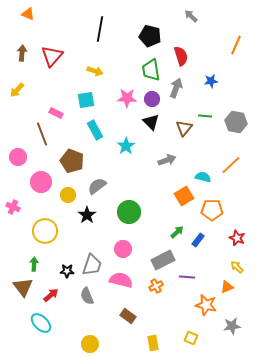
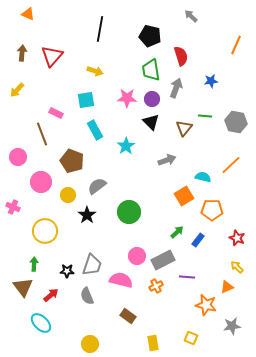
pink circle at (123, 249): moved 14 px right, 7 px down
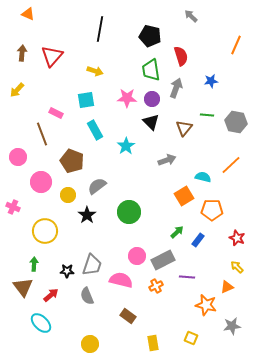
green line at (205, 116): moved 2 px right, 1 px up
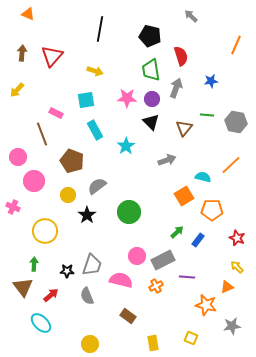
pink circle at (41, 182): moved 7 px left, 1 px up
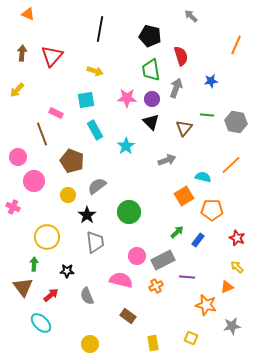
yellow circle at (45, 231): moved 2 px right, 6 px down
gray trapezoid at (92, 265): moved 3 px right, 23 px up; rotated 25 degrees counterclockwise
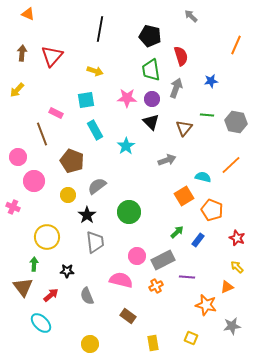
orange pentagon at (212, 210): rotated 20 degrees clockwise
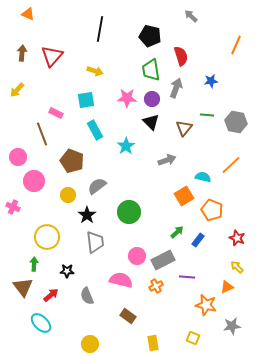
yellow square at (191, 338): moved 2 px right
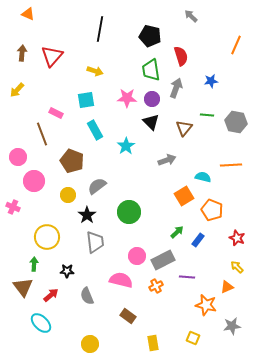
orange line at (231, 165): rotated 40 degrees clockwise
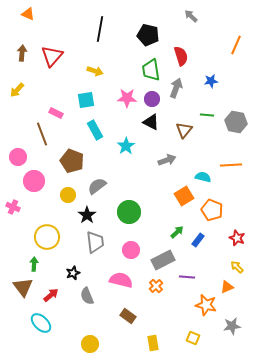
black pentagon at (150, 36): moved 2 px left, 1 px up
black triangle at (151, 122): rotated 18 degrees counterclockwise
brown triangle at (184, 128): moved 2 px down
pink circle at (137, 256): moved 6 px left, 6 px up
black star at (67, 271): moved 6 px right, 2 px down; rotated 24 degrees counterclockwise
orange cross at (156, 286): rotated 16 degrees counterclockwise
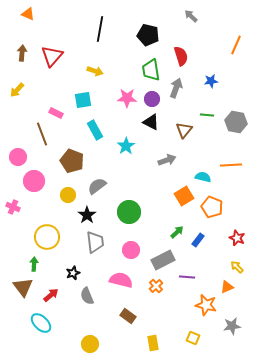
cyan square at (86, 100): moved 3 px left
orange pentagon at (212, 210): moved 3 px up
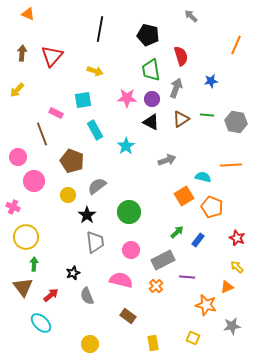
brown triangle at (184, 130): moved 3 px left, 11 px up; rotated 18 degrees clockwise
yellow circle at (47, 237): moved 21 px left
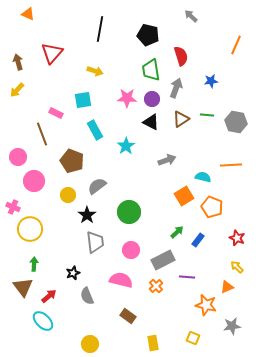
brown arrow at (22, 53): moved 4 px left, 9 px down; rotated 21 degrees counterclockwise
red triangle at (52, 56): moved 3 px up
yellow circle at (26, 237): moved 4 px right, 8 px up
red arrow at (51, 295): moved 2 px left, 1 px down
cyan ellipse at (41, 323): moved 2 px right, 2 px up
